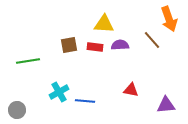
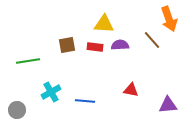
brown square: moved 2 px left
cyan cross: moved 8 px left
purple triangle: moved 2 px right
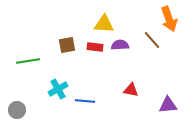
cyan cross: moved 7 px right, 3 px up
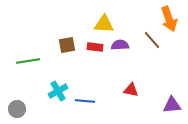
cyan cross: moved 2 px down
purple triangle: moved 4 px right
gray circle: moved 1 px up
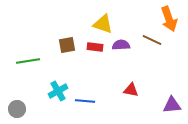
yellow triangle: moved 1 px left; rotated 15 degrees clockwise
brown line: rotated 24 degrees counterclockwise
purple semicircle: moved 1 px right
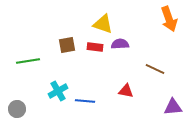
brown line: moved 3 px right, 29 px down
purple semicircle: moved 1 px left, 1 px up
red triangle: moved 5 px left, 1 px down
purple triangle: moved 1 px right, 2 px down
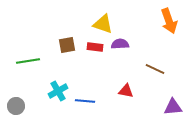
orange arrow: moved 2 px down
gray circle: moved 1 px left, 3 px up
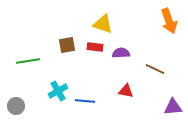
purple semicircle: moved 1 px right, 9 px down
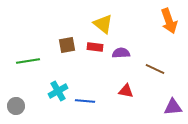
yellow triangle: rotated 20 degrees clockwise
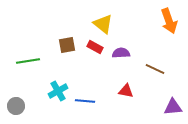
red rectangle: rotated 21 degrees clockwise
